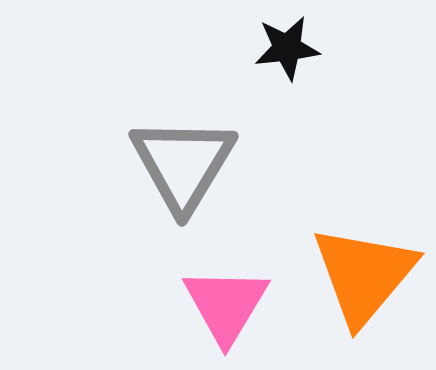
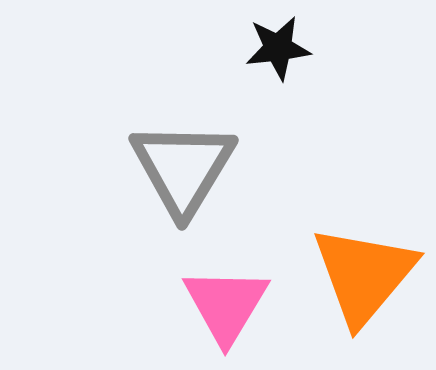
black star: moved 9 px left
gray triangle: moved 4 px down
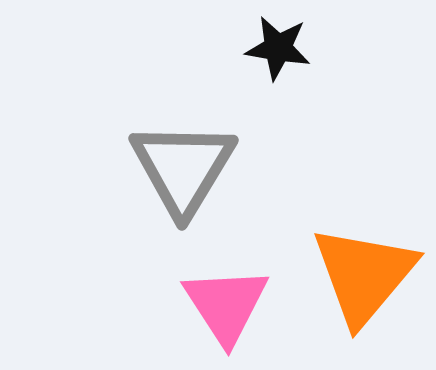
black star: rotated 16 degrees clockwise
pink triangle: rotated 4 degrees counterclockwise
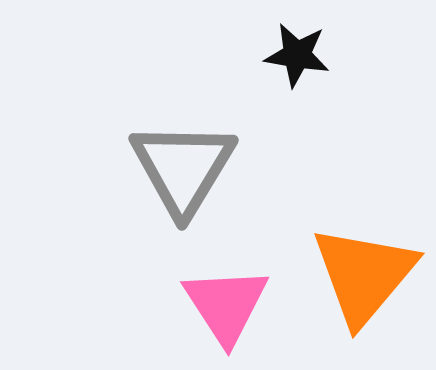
black star: moved 19 px right, 7 px down
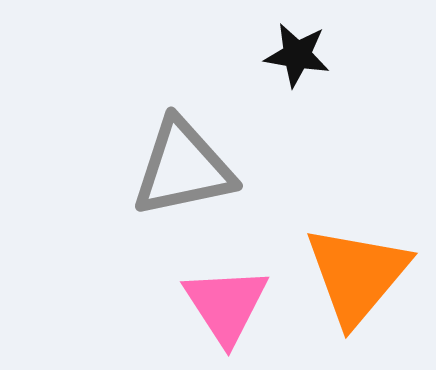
gray triangle: rotated 47 degrees clockwise
orange triangle: moved 7 px left
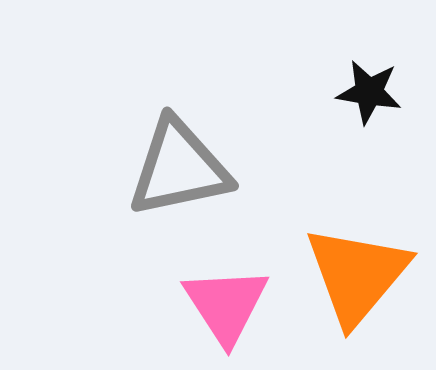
black star: moved 72 px right, 37 px down
gray triangle: moved 4 px left
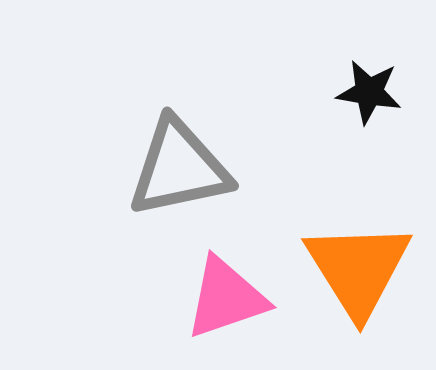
orange triangle: moved 1 px right, 6 px up; rotated 12 degrees counterclockwise
pink triangle: moved 7 px up; rotated 44 degrees clockwise
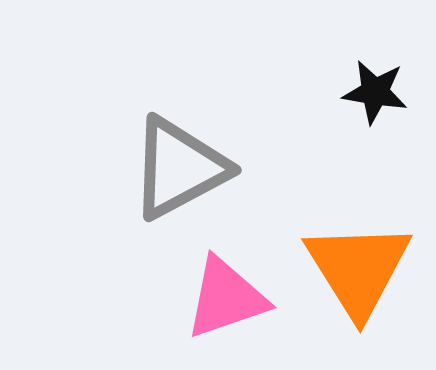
black star: moved 6 px right
gray triangle: rotated 16 degrees counterclockwise
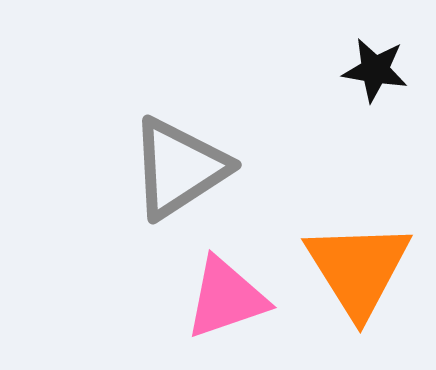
black star: moved 22 px up
gray triangle: rotated 5 degrees counterclockwise
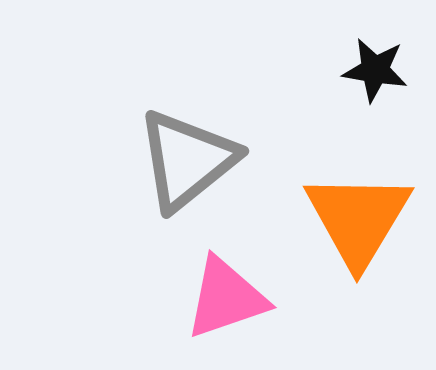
gray triangle: moved 8 px right, 8 px up; rotated 6 degrees counterclockwise
orange triangle: moved 50 px up; rotated 3 degrees clockwise
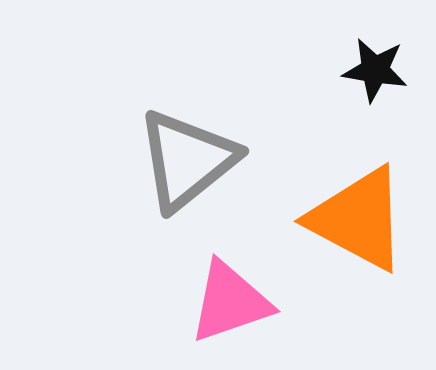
orange triangle: rotated 33 degrees counterclockwise
pink triangle: moved 4 px right, 4 px down
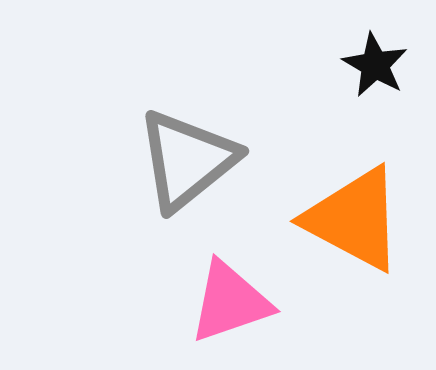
black star: moved 5 px up; rotated 20 degrees clockwise
orange triangle: moved 4 px left
